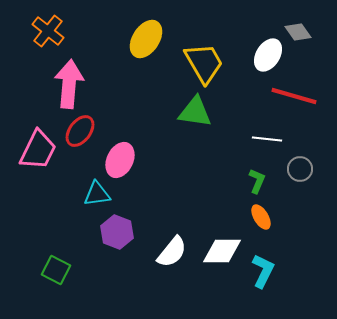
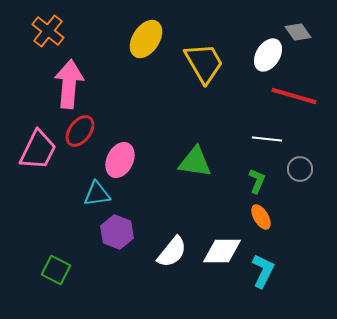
green triangle: moved 50 px down
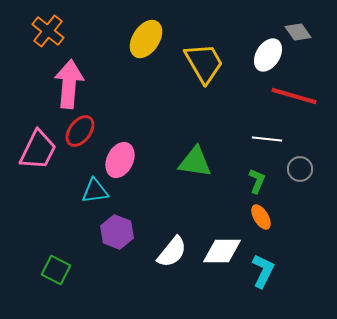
cyan triangle: moved 2 px left, 3 px up
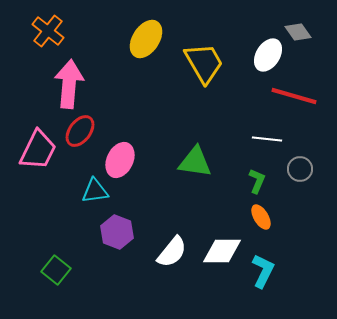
green square: rotated 12 degrees clockwise
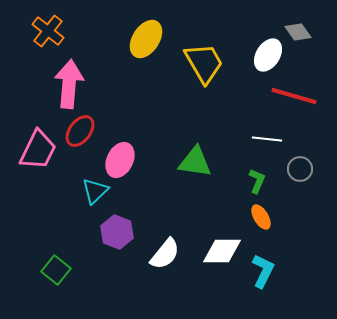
cyan triangle: rotated 36 degrees counterclockwise
white semicircle: moved 7 px left, 2 px down
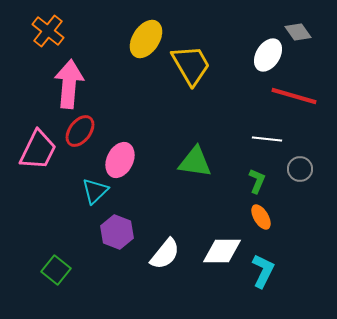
yellow trapezoid: moved 13 px left, 2 px down
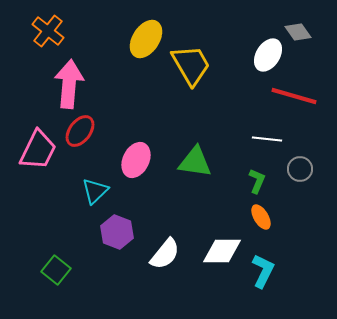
pink ellipse: moved 16 px right
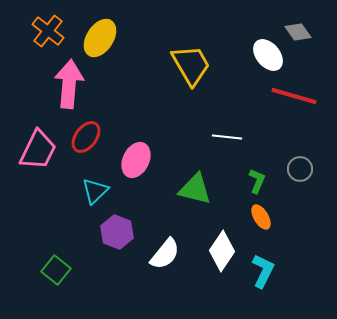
yellow ellipse: moved 46 px left, 1 px up
white ellipse: rotated 72 degrees counterclockwise
red ellipse: moved 6 px right, 6 px down
white line: moved 40 px left, 2 px up
green triangle: moved 27 px down; rotated 6 degrees clockwise
white diamond: rotated 57 degrees counterclockwise
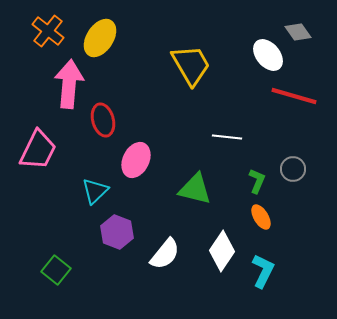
red ellipse: moved 17 px right, 17 px up; rotated 52 degrees counterclockwise
gray circle: moved 7 px left
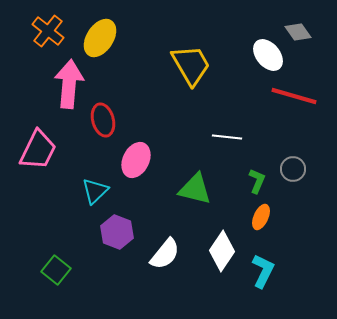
orange ellipse: rotated 55 degrees clockwise
